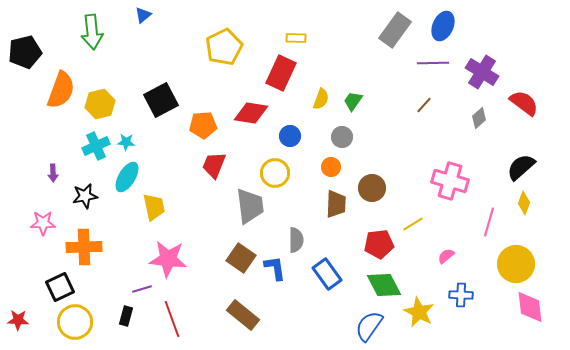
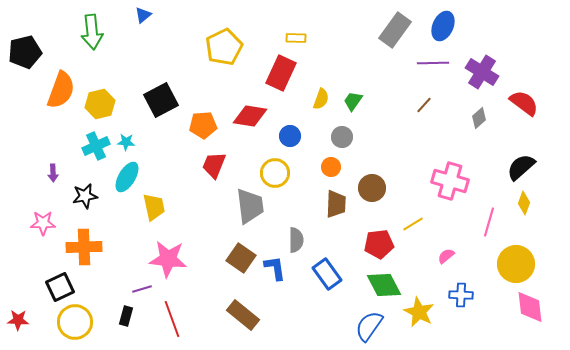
red diamond at (251, 113): moved 1 px left, 3 px down
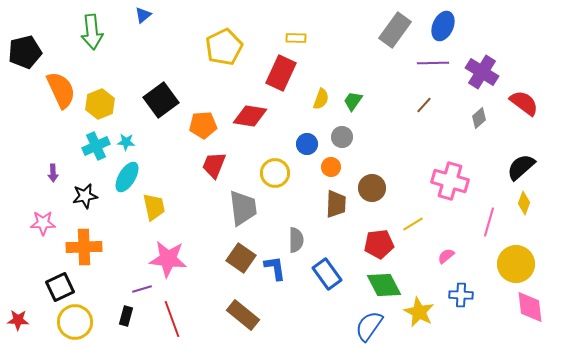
orange semicircle at (61, 90): rotated 45 degrees counterclockwise
black square at (161, 100): rotated 8 degrees counterclockwise
yellow hexagon at (100, 104): rotated 8 degrees counterclockwise
blue circle at (290, 136): moved 17 px right, 8 px down
gray trapezoid at (250, 206): moved 7 px left, 2 px down
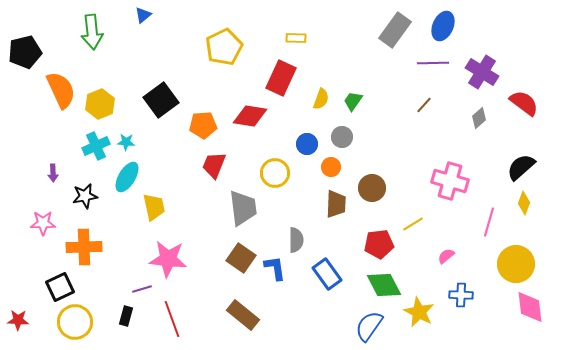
red rectangle at (281, 73): moved 5 px down
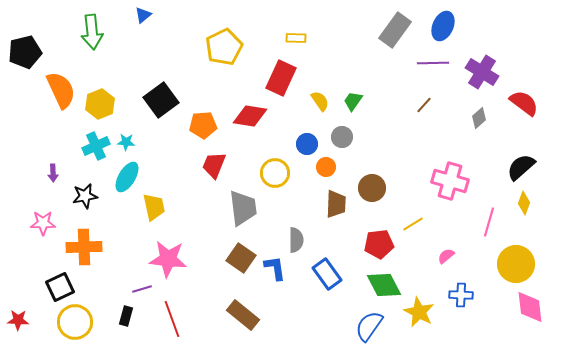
yellow semicircle at (321, 99): moved 1 px left, 2 px down; rotated 55 degrees counterclockwise
orange circle at (331, 167): moved 5 px left
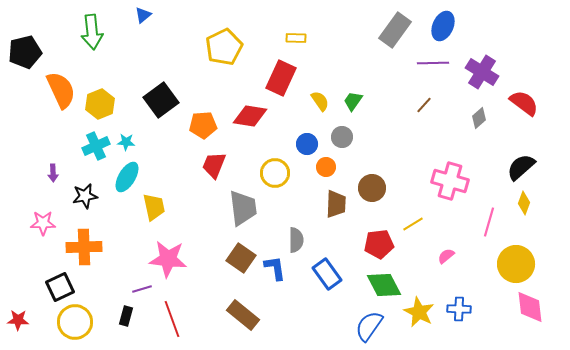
blue cross at (461, 295): moved 2 px left, 14 px down
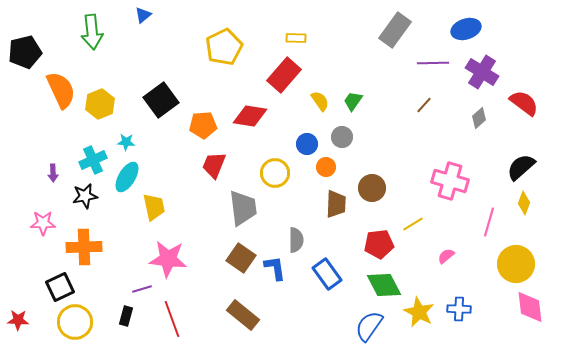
blue ellipse at (443, 26): moved 23 px right, 3 px down; rotated 48 degrees clockwise
red rectangle at (281, 78): moved 3 px right, 3 px up; rotated 16 degrees clockwise
cyan cross at (96, 146): moved 3 px left, 14 px down
